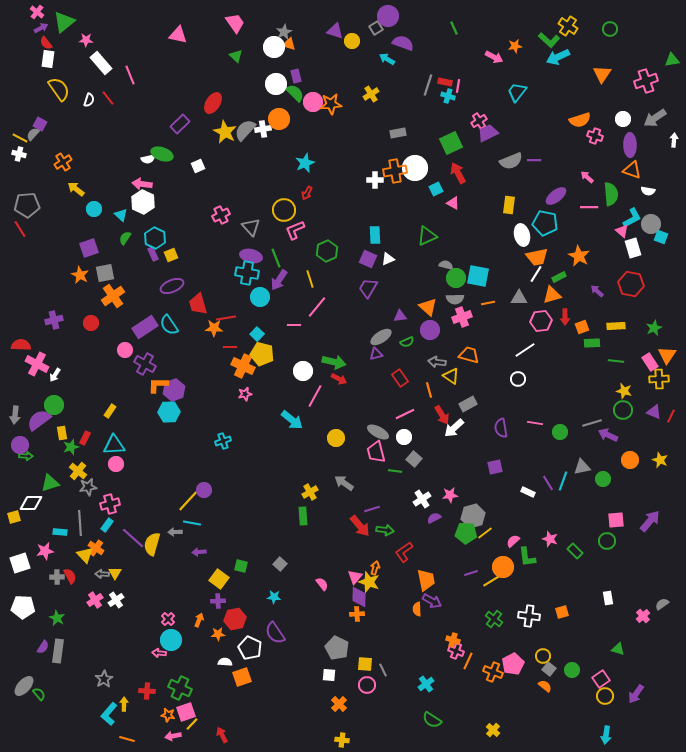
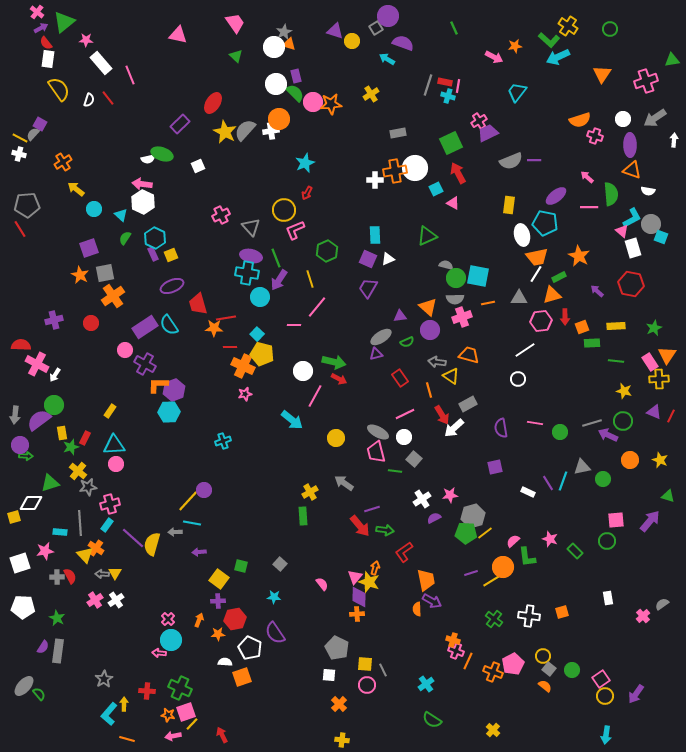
white cross at (263, 129): moved 8 px right, 2 px down
green circle at (623, 410): moved 11 px down
green triangle at (618, 649): moved 50 px right, 153 px up
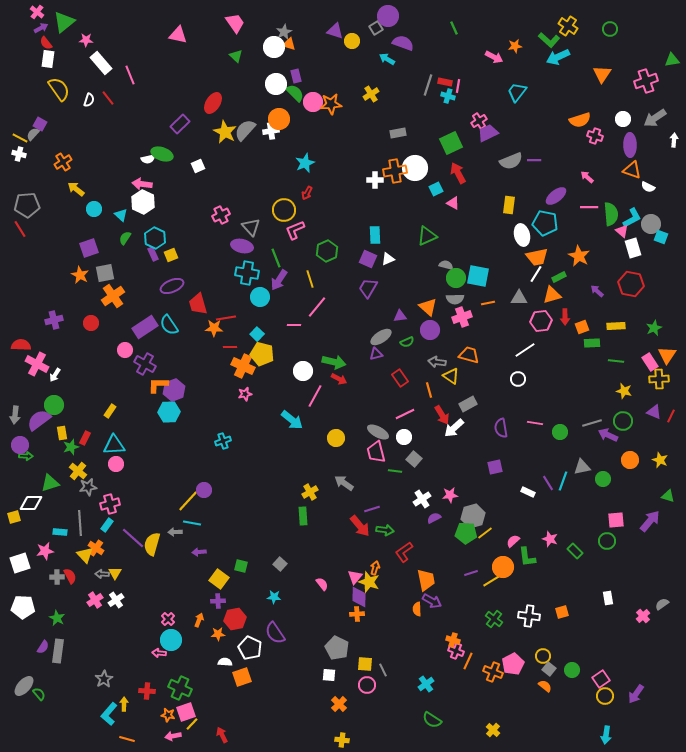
white semicircle at (648, 191): moved 4 px up; rotated 16 degrees clockwise
green semicircle at (611, 194): moved 20 px down
purple ellipse at (251, 256): moved 9 px left, 10 px up
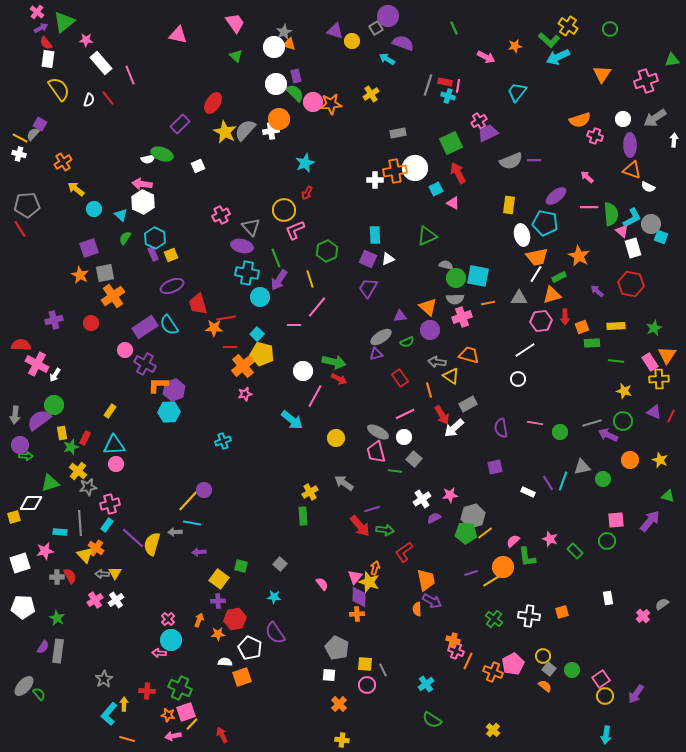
pink arrow at (494, 57): moved 8 px left
orange cross at (243, 366): rotated 25 degrees clockwise
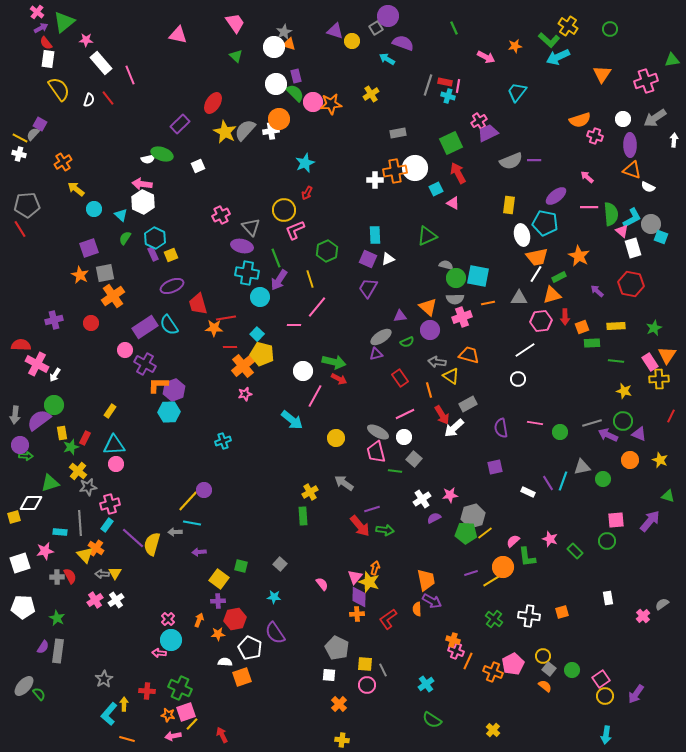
purple triangle at (654, 412): moved 15 px left, 22 px down
red L-shape at (404, 552): moved 16 px left, 67 px down
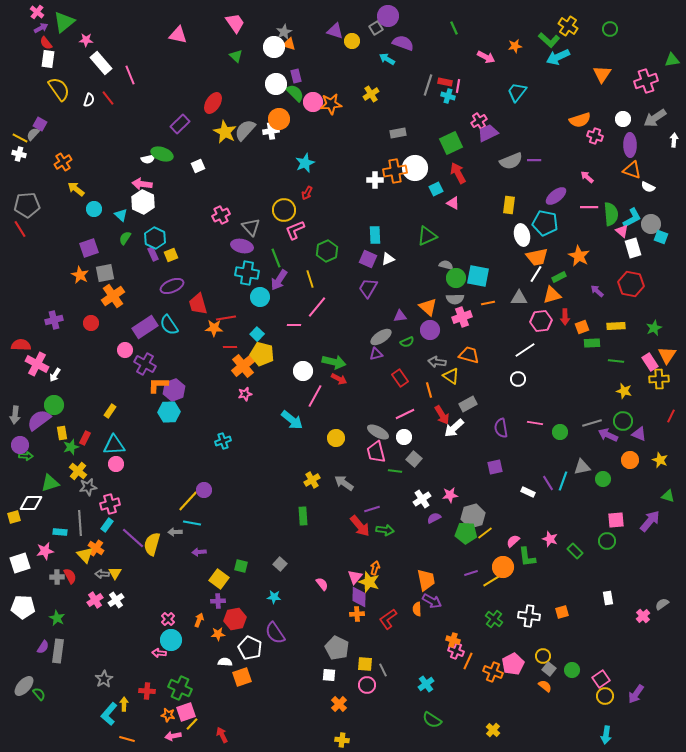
yellow cross at (310, 492): moved 2 px right, 12 px up
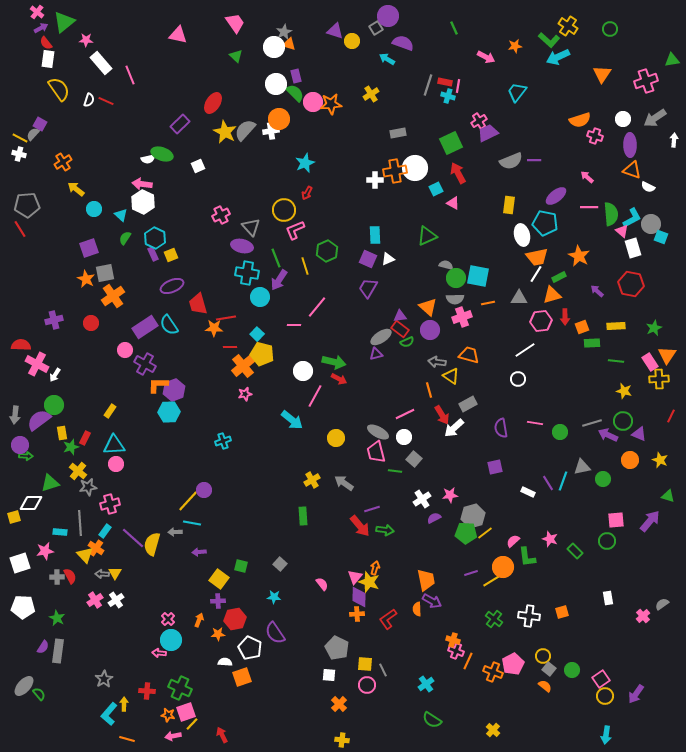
red line at (108, 98): moved 2 px left, 3 px down; rotated 28 degrees counterclockwise
orange star at (80, 275): moved 6 px right, 4 px down
yellow line at (310, 279): moved 5 px left, 13 px up
red rectangle at (400, 378): moved 49 px up; rotated 18 degrees counterclockwise
cyan rectangle at (107, 525): moved 2 px left, 6 px down
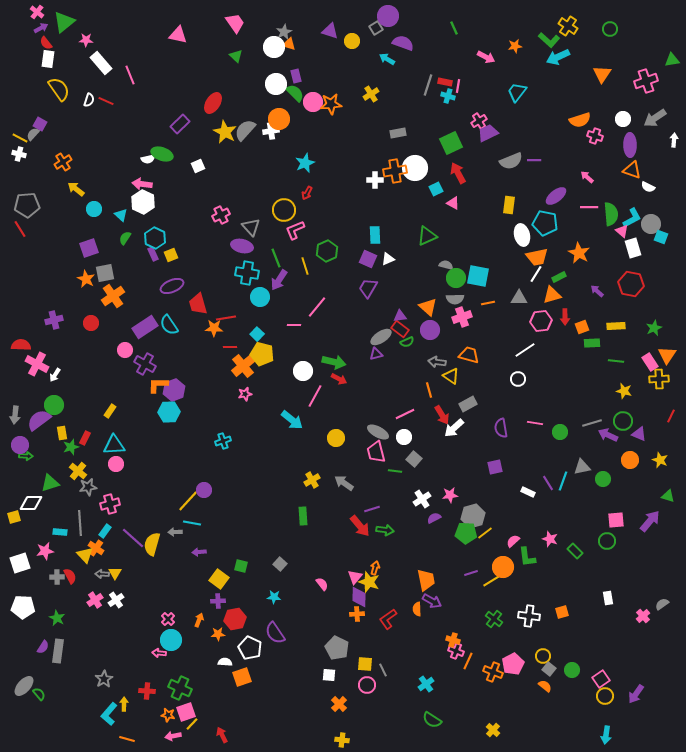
purple triangle at (335, 31): moved 5 px left
orange star at (579, 256): moved 3 px up
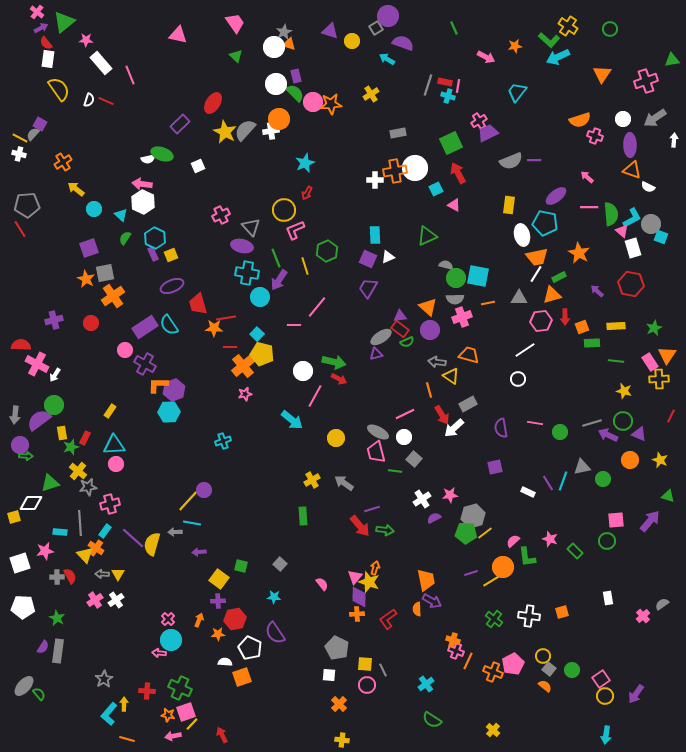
pink triangle at (453, 203): moved 1 px right, 2 px down
white triangle at (388, 259): moved 2 px up
yellow triangle at (115, 573): moved 3 px right, 1 px down
